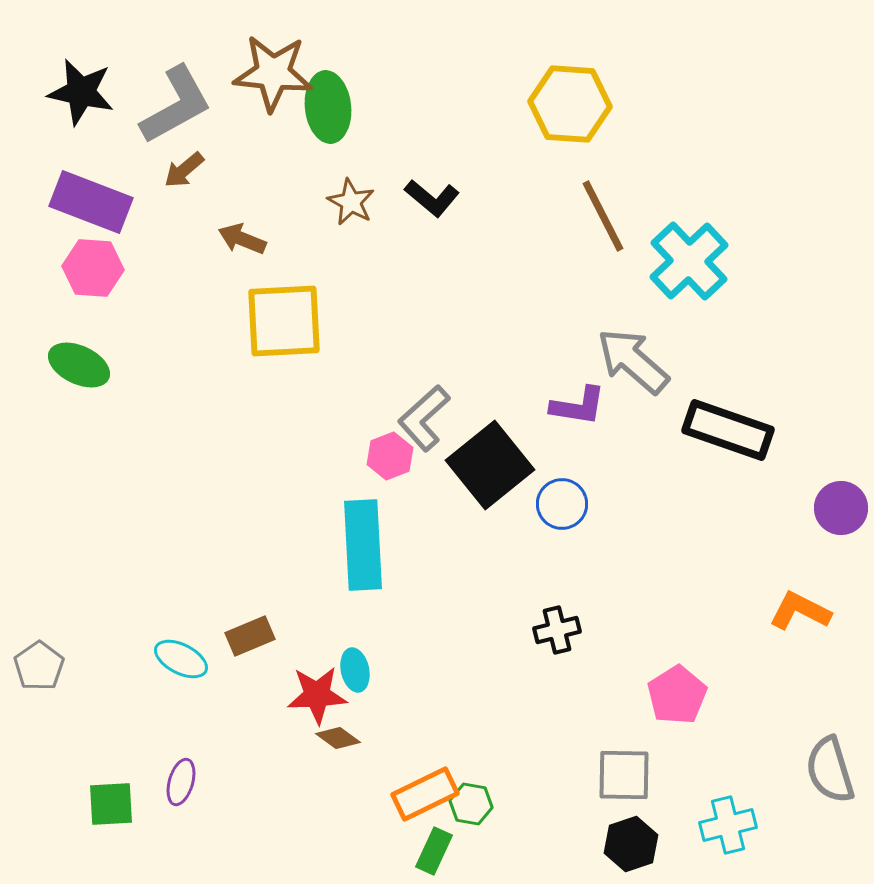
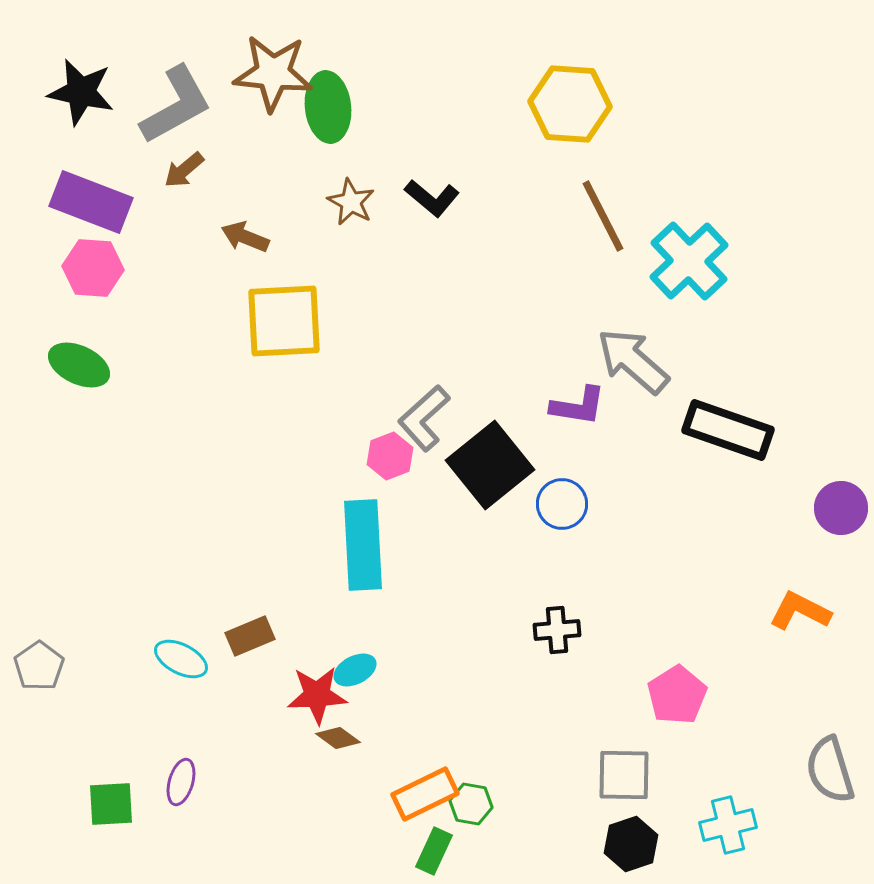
brown arrow at (242, 239): moved 3 px right, 2 px up
black cross at (557, 630): rotated 9 degrees clockwise
cyan ellipse at (355, 670): rotated 75 degrees clockwise
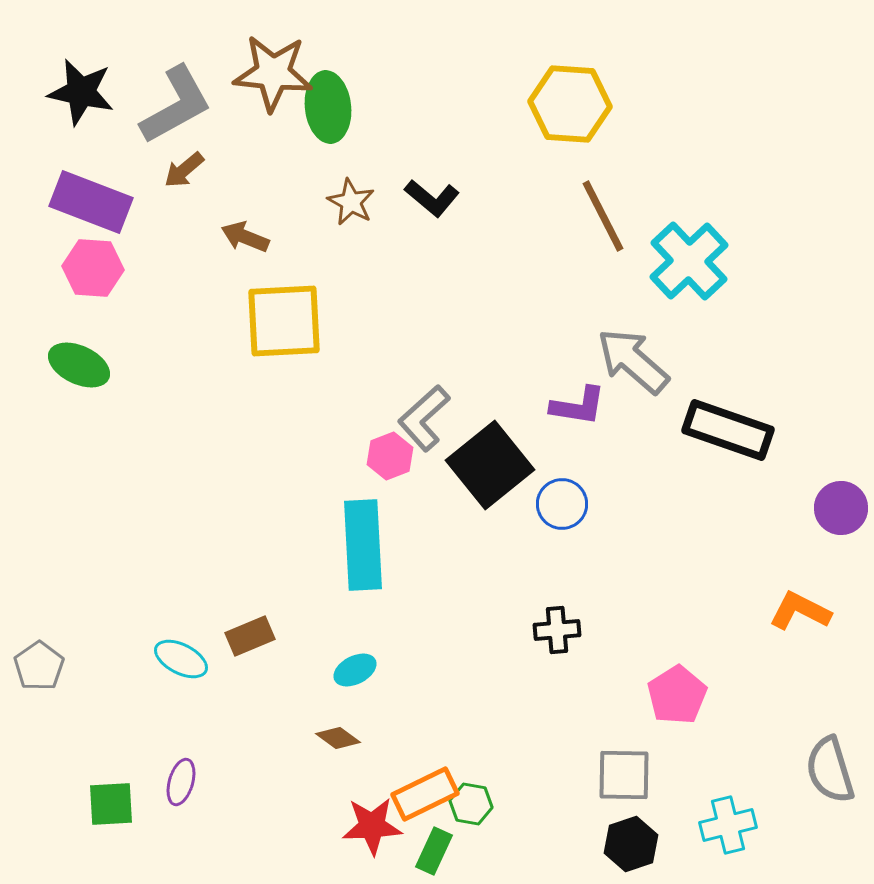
red star at (317, 695): moved 55 px right, 131 px down
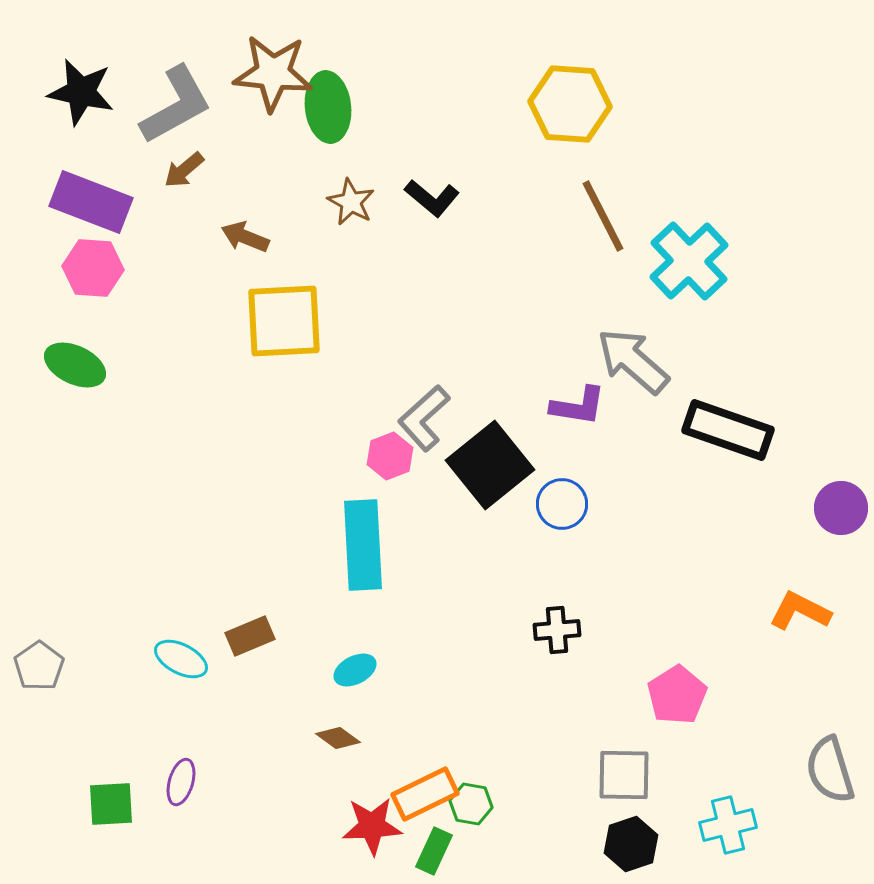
green ellipse at (79, 365): moved 4 px left
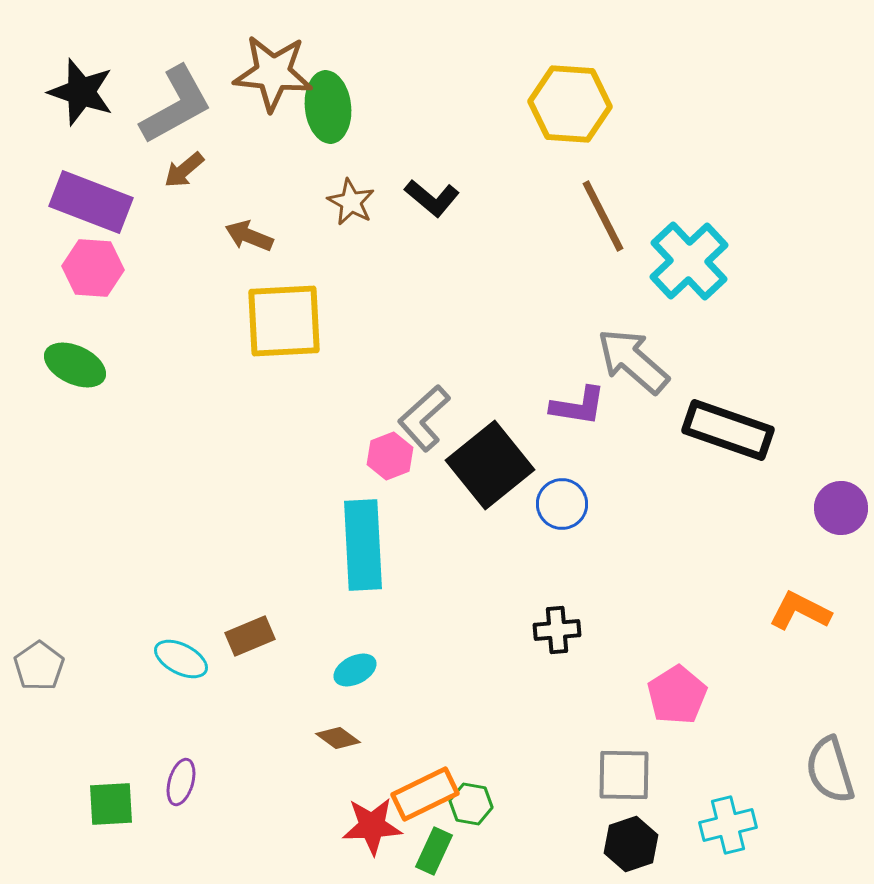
black star at (81, 92): rotated 6 degrees clockwise
brown arrow at (245, 237): moved 4 px right, 1 px up
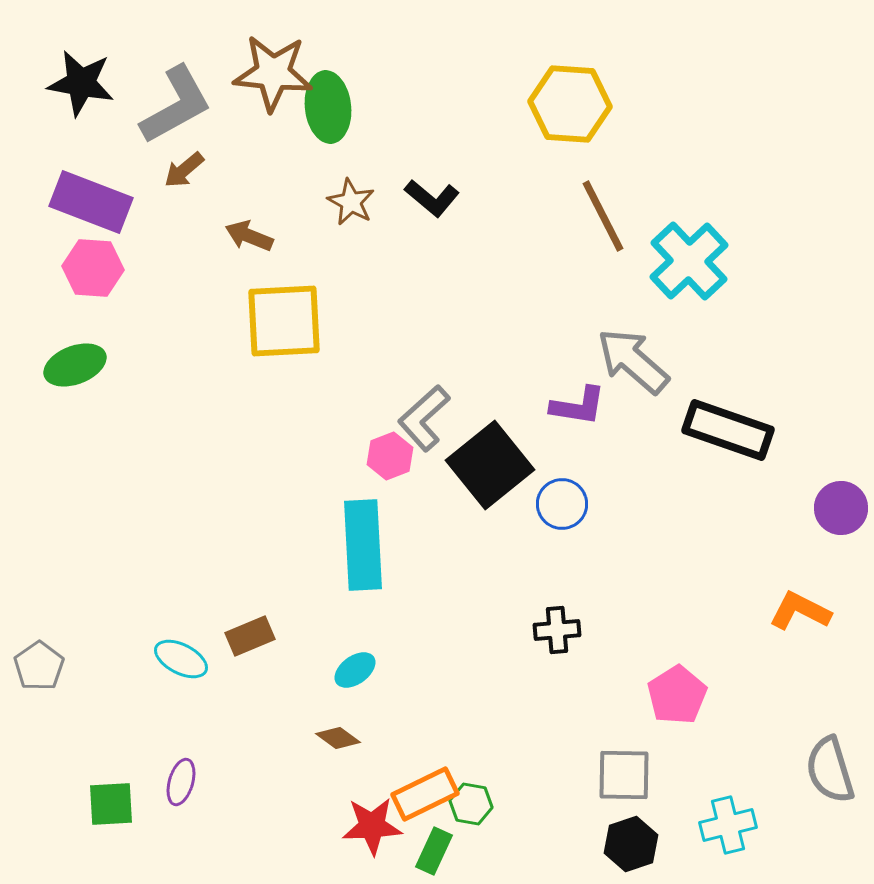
black star at (81, 92): moved 9 px up; rotated 8 degrees counterclockwise
green ellipse at (75, 365): rotated 46 degrees counterclockwise
cyan ellipse at (355, 670): rotated 9 degrees counterclockwise
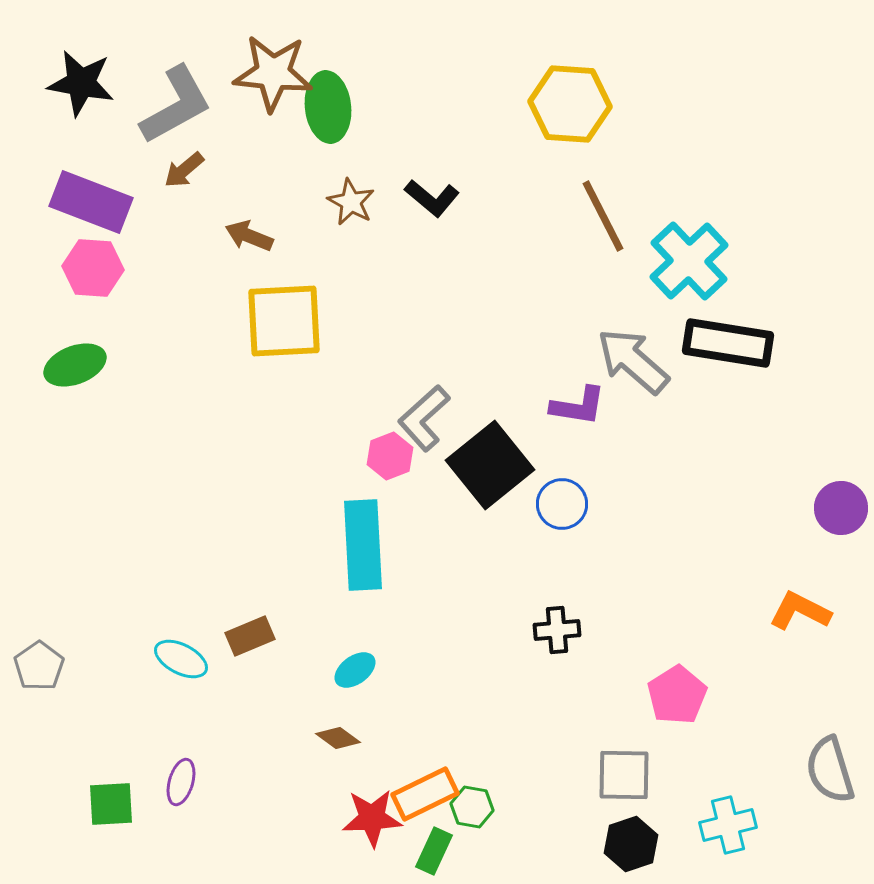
black rectangle at (728, 430): moved 87 px up; rotated 10 degrees counterclockwise
green hexagon at (471, 804): moved 1 px right, 3 px down
red star at (372, 826): moved 8 px up
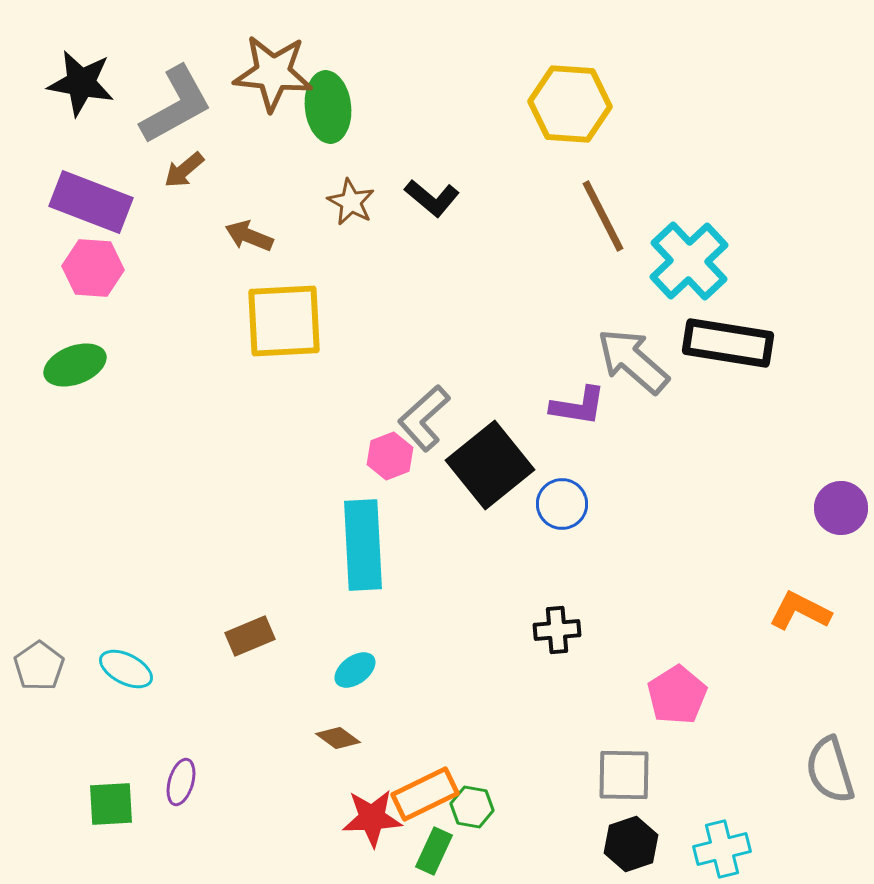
cyan ellipse at (181, 659): moved 55 px left, 10 px down
cyan cross at (728, 825): moved 6 px left, 24 px down
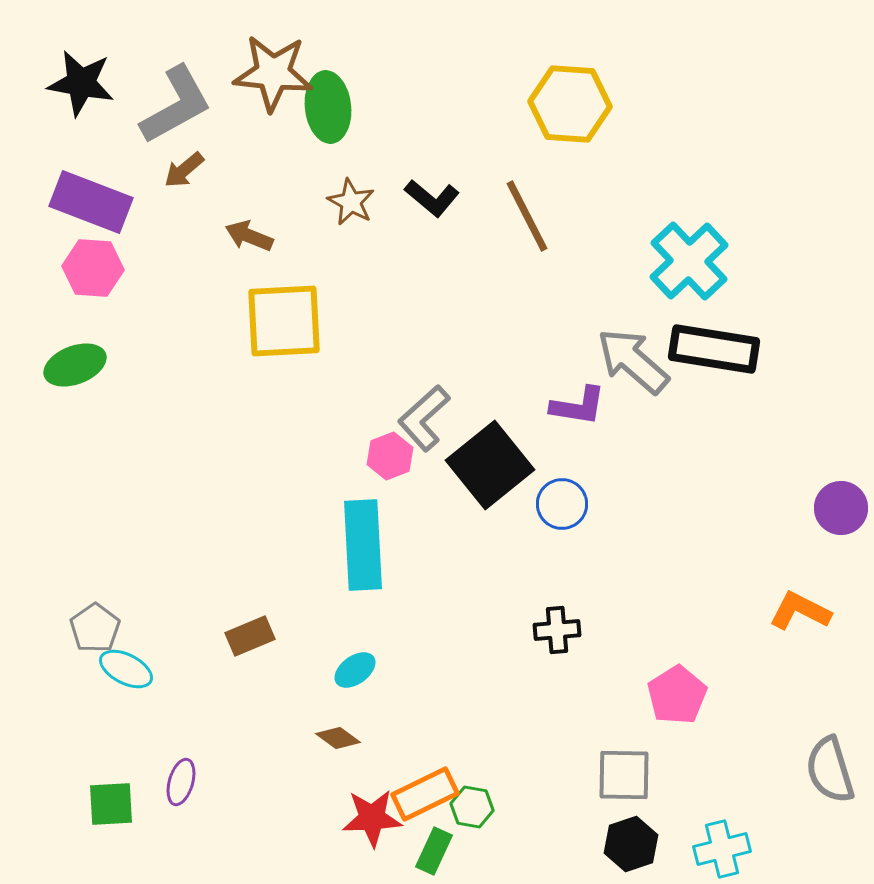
brown line at (603, 216): moved 76 px left
black rectangle at (728, 343): moved 14 px left, 6 px down
gray pentagon at (39, 666): moved 56 px right, 38 px up
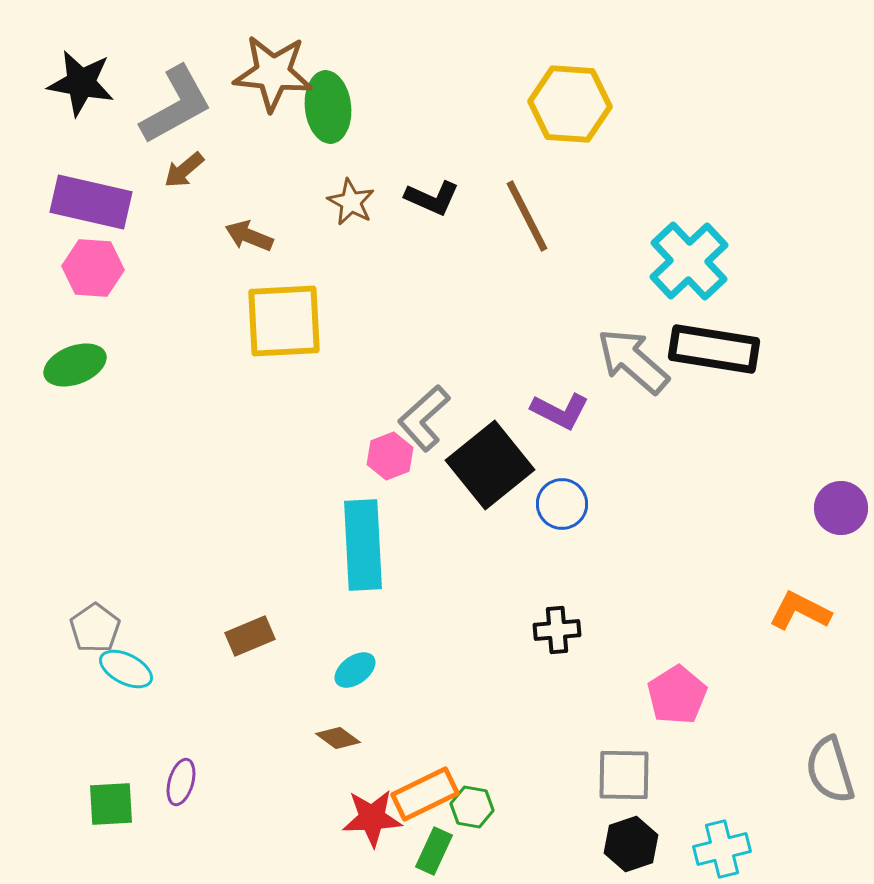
black L-shape at (432, 198): rotated 16 degrees counterclockwise
purple rectangle at (91, 202): rotated 8 degrees counterclockwise
purple L-shape at (578, 406): moved 18 px left, 5 px down; rotated 18 degrees clockwise
